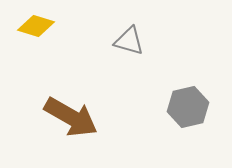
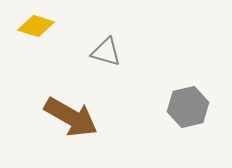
gray triangle: moved 23 px left, 11 px down
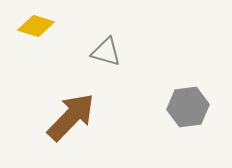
gray hexagon: rotated 6 degrees clockwise
brown arrow: rotated 76 degrees counterclockwise
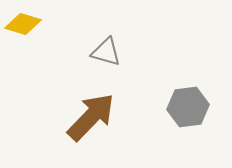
yellow diamond: moved 13 px left, 2 px up
brown arrow: moved 20 px right
